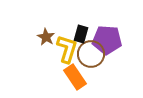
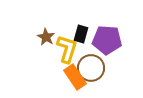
brown circle: moved 14 px down
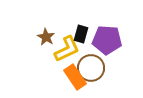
yellow L-shape: rotated 48 degrees clockwise
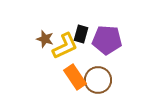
brown star: moved 1 px left, 2 px down; rotated 12 degrees counterclockwise
yellow L-shape: moved 2 px left, 3 px up
brown circle: moved 7 px right, 12 px down
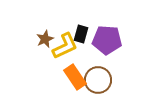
brown star: rotated 30 degrees clockwise
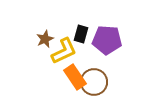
yellow L-shape: moved 1 px left, 5 px down
brown circle: moved 4 px left, 2 px down
